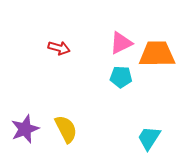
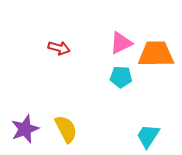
orange trapezoid: moved 1 px left
cyan trapezoid: moved 1 px left, 2 px up
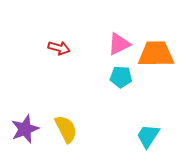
pink triangle: moved 2 px left, 1 px down
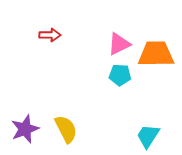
red arrow: moved 9 px left, 13 px up; rotated 15 degrees counterclockwise
cyan pentagon: moved 1 px left, 2 px up
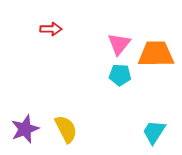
red arrow: moved 1 px right, 6 px up
pink triangle: rotated 25 degrees counterclockwise
cyan trapezoid: moved 6 px right, 4 px up
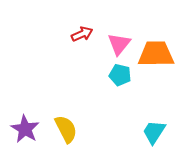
red arrow: moved 31 px right, 5 px down; rotated 25 degrees counterclockwise
cyan pentagon: rotated 10 degrees clockwise
purple star: rotated 20 degrees counterclockwise
